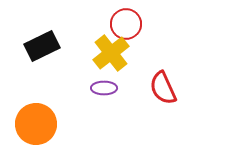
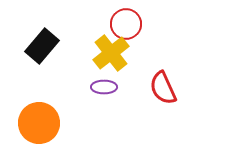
black rectangle: rotated 24 degrees counterclockwise
purple ellipse: moved 1 px up
orange circle: moved 3 px right, 1 px up
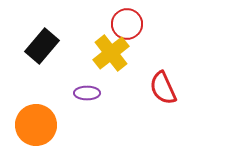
red circle: moved 1 px right
purple ellipse: moved 17 px left, 6 px down
orange circle: moved 3 px left, 2 px down
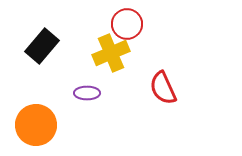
yellow cross: rotated 15 degrees clockwise
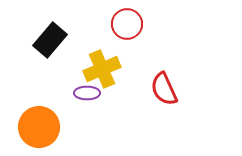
black rectangle: moved 8 px right, 6 px up
yellow cross: moved 9 px left, 16 px down
red semicircle: moved 1 px right, 1 px down
orange circle: moved 3 px right, 2 px down
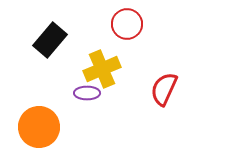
red semicircle: rotated 48 degrees clockwise
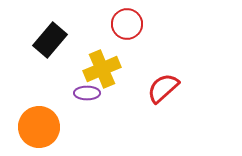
red semicircle: moved 1 px left, 1 px up; rotated 24 degrees clockwise
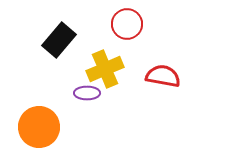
black rectangle: moved 9 px right
yellow cross: moved 3 px right
red semicircle: moved 12 px up; rotated 52 degrees clockwise
